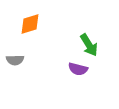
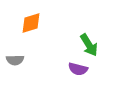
orange diamond: moved 1 px right, 1 px up
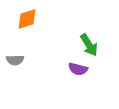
orange diamond: moved 4 px left, 4 px up
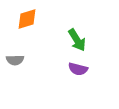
green arrow: moved 12 px left, 5 px up
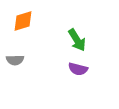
orange diamond: moved 4 px left, 2 px down
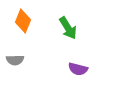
orange diamond: rotated 50 degrees counterclockwise
green arrow: moved 9 px left, 12 px up
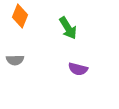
orange diamond: moved 3 px left, 5 px up
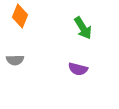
green arrow: moved 15 px right
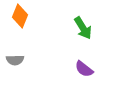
purple semicircle: moved 6 px right; rotated 24 degrees clockwise
